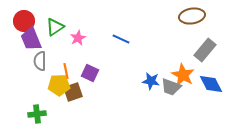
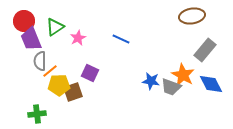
orange line: moved 16 px left; rotated 63 degrees clockwise
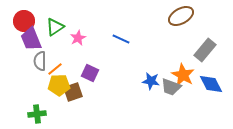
brown ellipse: moved 11 px left; rotated 20 degrees counterclockwise
orange line: moved 5 px right, 2 px up
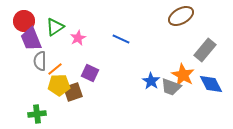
blue star: rotated 24 degrees clockwise
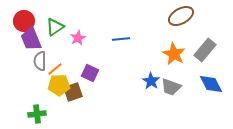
blue line: rotated 30 degrees counterclockwise
orange star: moved 9 px left, 21 px up
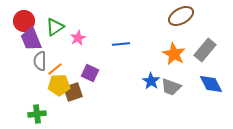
blue line: moved 5 px down
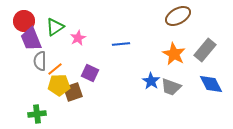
brown ellipse: moved 3 px left
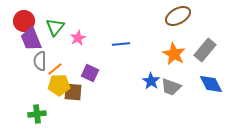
green triangle: rotated 18 degrees counterclockwise
brown square: rotated 24 degrees clockwise
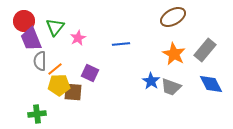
brown ellipse: moved 5 px left, 1 px down
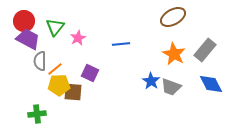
purple trapezoid: moved 3 px left; rotated 140 degrees clockwise
